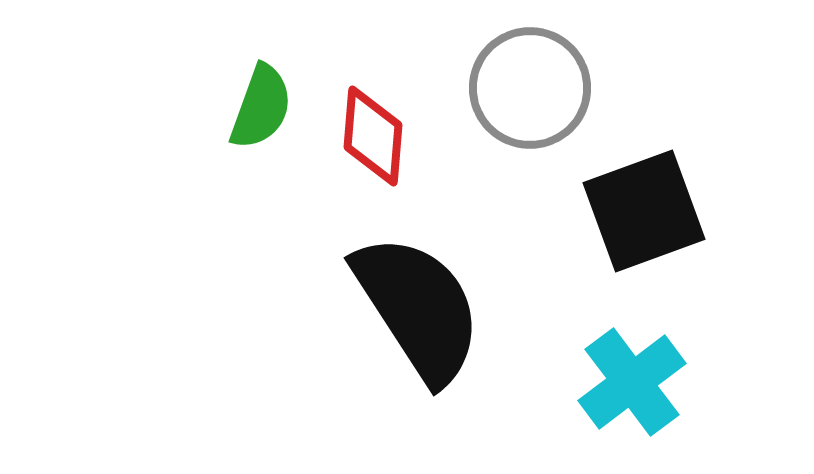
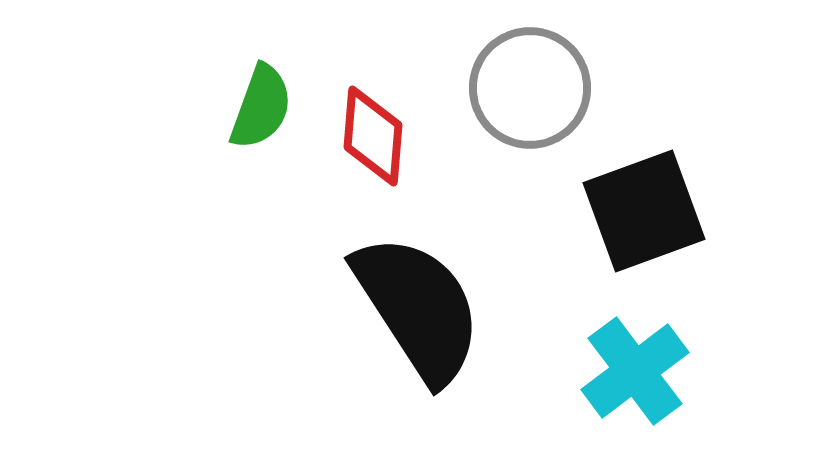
cyan cross: moved 3 px right, 11 px up
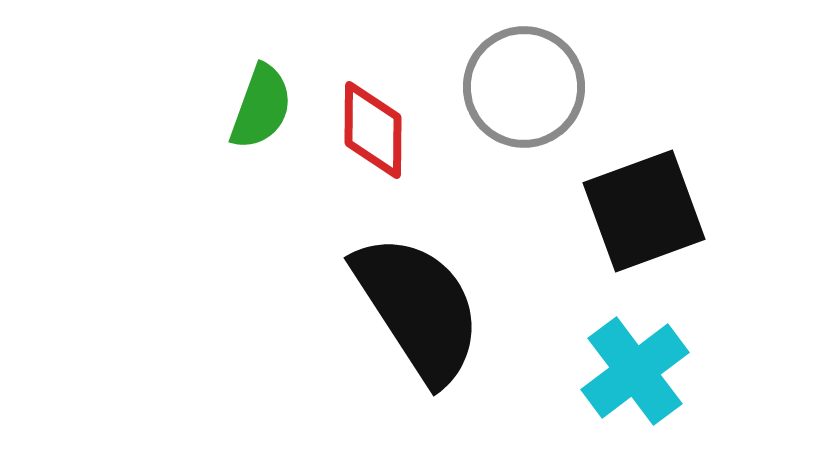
gray circle: moved 6 px left, 1 px up
red diamond: moved 6 px up; rotated 4 degrees counterclockwise
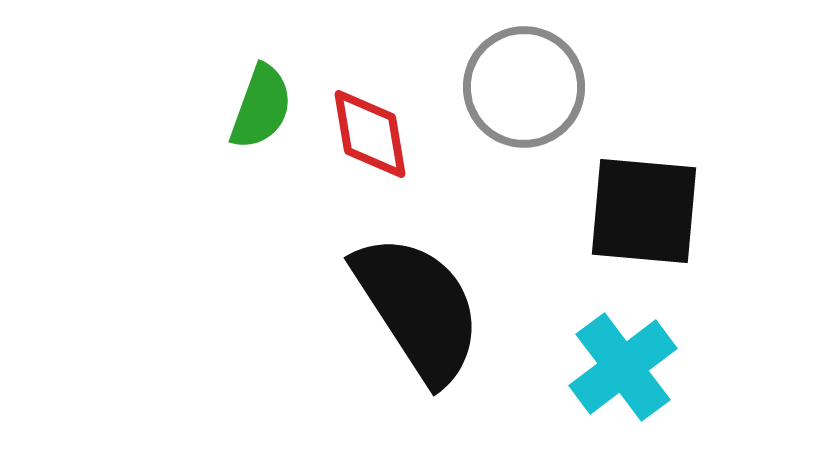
red diamond: moved 3 px left, 4 px down; rotated 10 degrees counterclockwise
black square: rotated 25 degrees clockwise
cyan cross: moved 12 px left, 4 px up
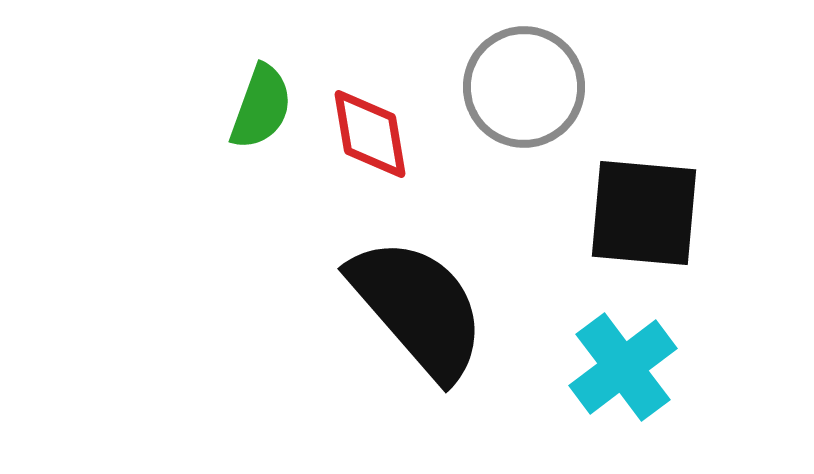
black square: moved 2 px down
black semicircle: rotated 8 degrees counterclockwise
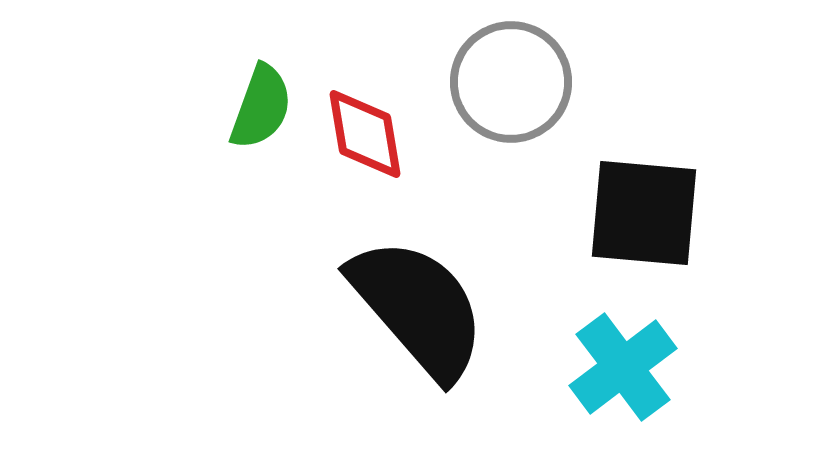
gray circle: moved 13 px left, 5 px up
red diamond: moved 5 px left
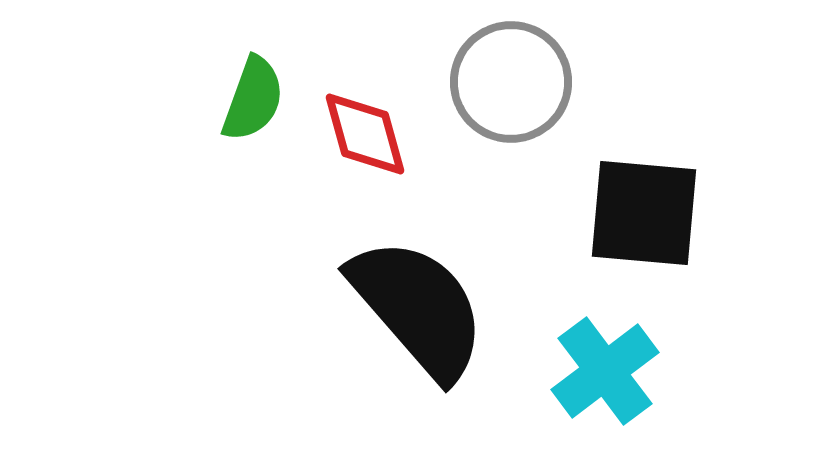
green semicircle: moved 8 px left, 8 px up
red diamond: rotated 6 degrees counterclockwise
cyan cross: moved 18 px left, 4 px down
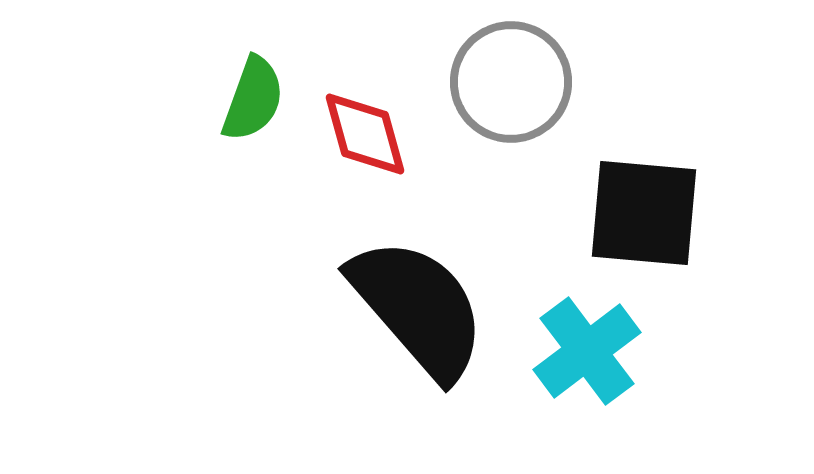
cyan cross: moved 18 px left, 20 px up
